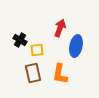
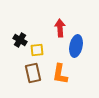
red arrow: rotated 24 degrees counterclockwise
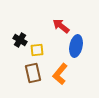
red arrow: moved 1 px right, 2 px up; rotated 48 degrees counterclockwise
orange L-shape: rotated 30 degrees clockwise
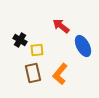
blue ellipse: moved 7 px right; rotated 40 degrees counterclockwise
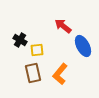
red arrow: moved 2 px right
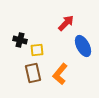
red arrow: moved 3 px right, 3 px up; rotated 96 degrees clockwise
black cross: rotated 16 degrees counterclockwise
